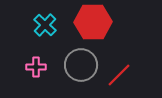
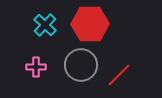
red hexagon: moved 3 px left, 2 px down
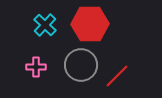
red line: moved 2 px left, 1 px down
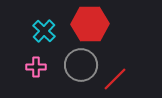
cyan cross: moved 1 px left, 6 px down
red line: moved 2 px left, 3 px down
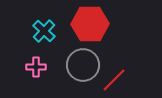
gray circle: moved 2 px right
red line: moved 1 px left, 1 px down
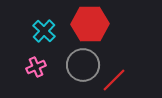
pink cross: rotated 24 degrees counterclockwise
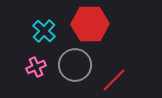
gray circle: moved 8 px left
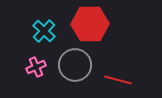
red line: moved 4 px right; rotated 60 degrees clockwise
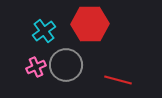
cyan cross: rotated 10 degrees clockwise
gray circle: moved 9 px left
